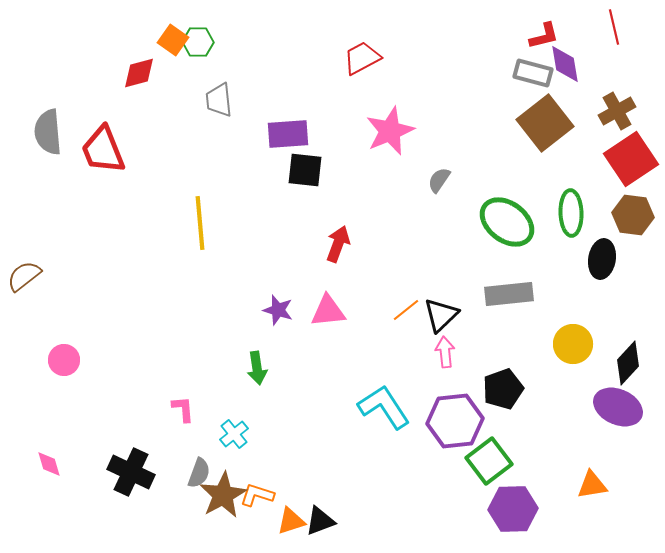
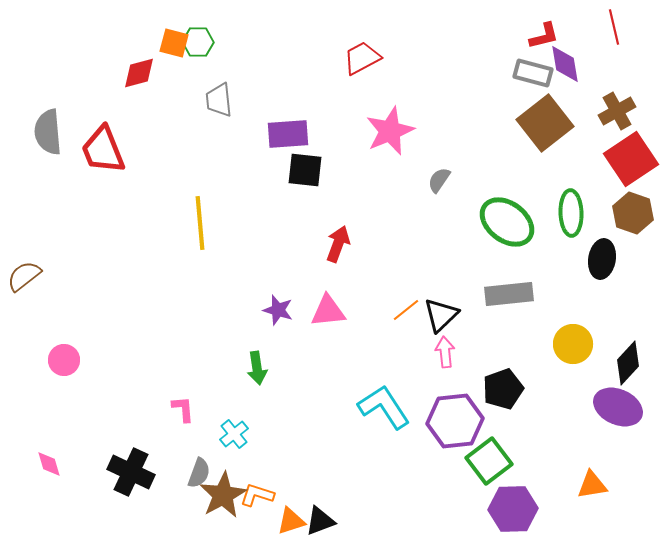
orange square at (173, 40): moved 1 px right, 3 px down; rotated 20 degrees counterclockwise
brown hexagon at (633, 215): moved 2 px up; rotated 12 degrees clockwise
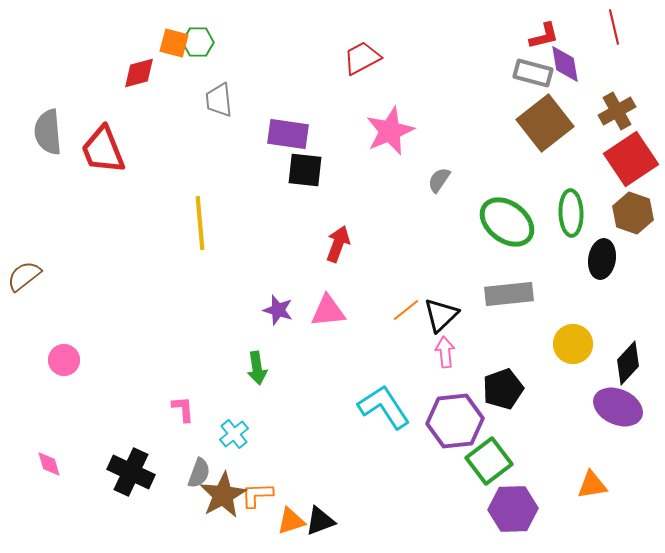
purple rectangle at (288, 134): rotated 12 degrees clockwise
orange L-shape at (257, 495): rotated 20 degrees counterclockwise
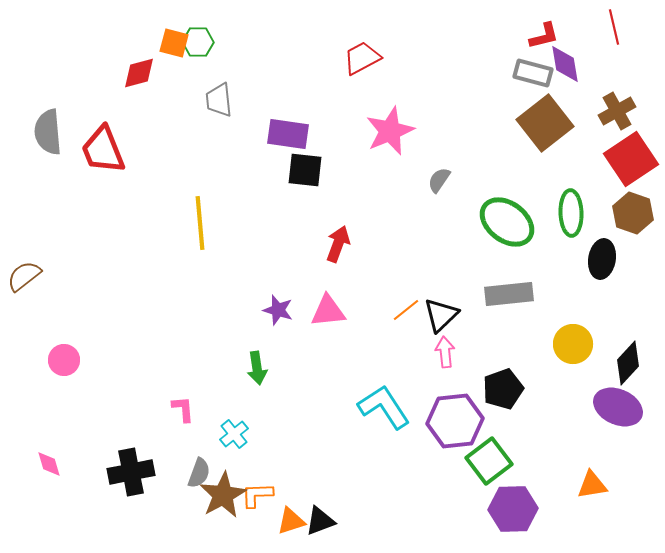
black cross at (131, 472): rotated 36 degrees counterclockwise
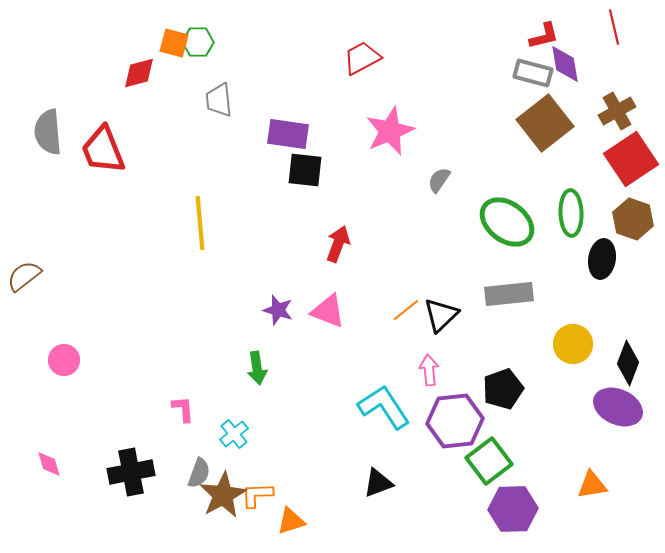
brown hexagon at (633, 213): moved 6 px down
pink triangle at (328, 311): rotated 27 degrees clockwise
pink arrow at (445, 352): moved 16 px left, 18 px down
black diamond at (628, 363): rotated 21 degrees counterclockwise
black triangle at (320, 521): moved 58 px right, 38 px up
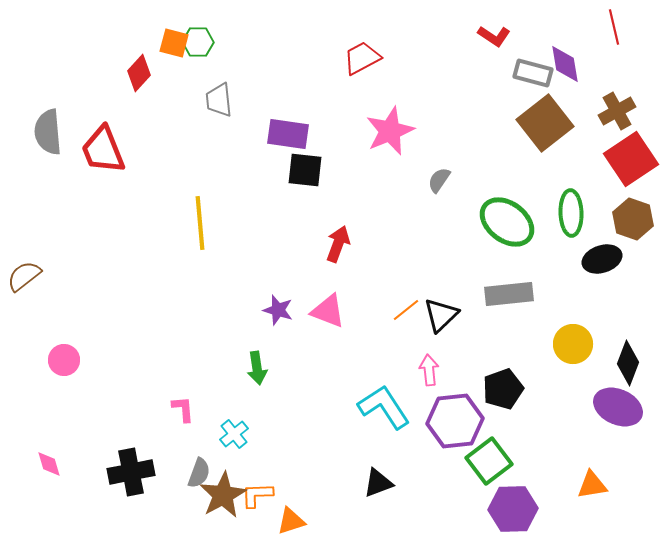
red L-shape at (544, 36): moved 50 px left; rotated 48 degrees clockwise
red diamond at (139, 73): rotated 33 degrees counterclockwise
black ellipse at (602, 259): rotated 63 degrees clockwise
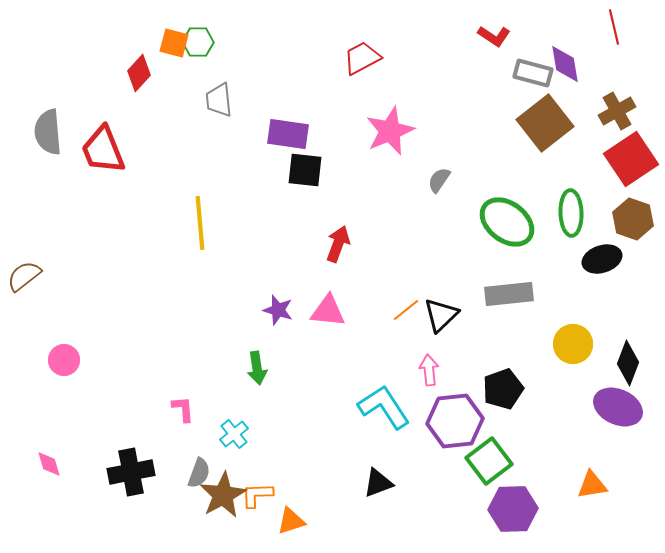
pink triangle at (328, 311): rotated 15 degrees counterclockwise
